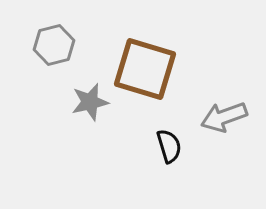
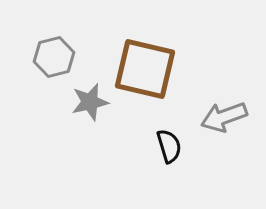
gray hexagon: moved 12 px down
brown square: rotated 4 degrees counterclockwise
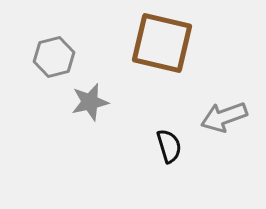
brown square: moved 17 px right, 26 px up
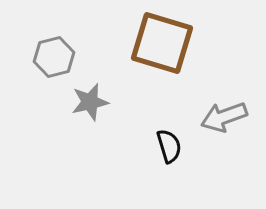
brown square: rotated 4 degrees clockwise
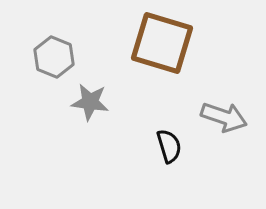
gray hexagon: rotated 24 degrees counterclockwise
gray star: rotated 21 degrees clockwise
gray arrow: rotated 141 degrees counterclockwise
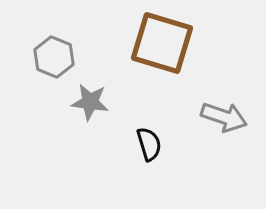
black semicircle: moved 20 px left, 2 px up
